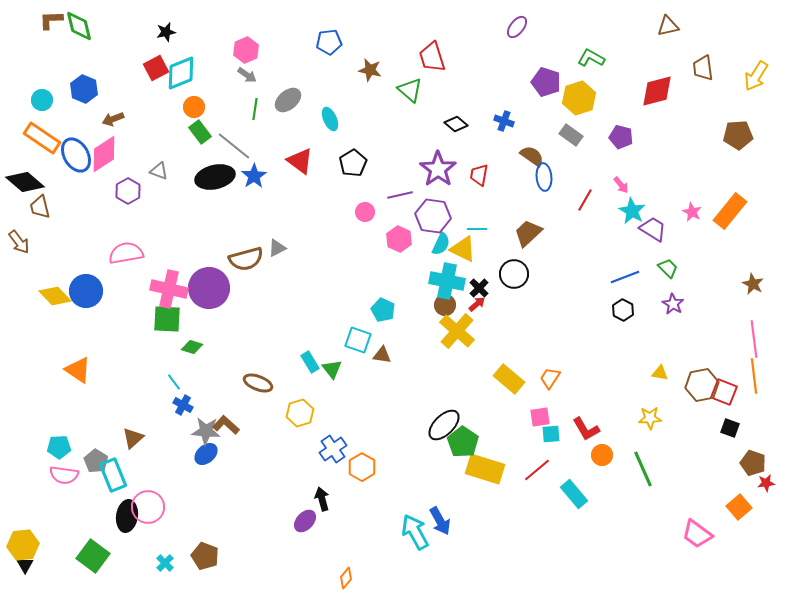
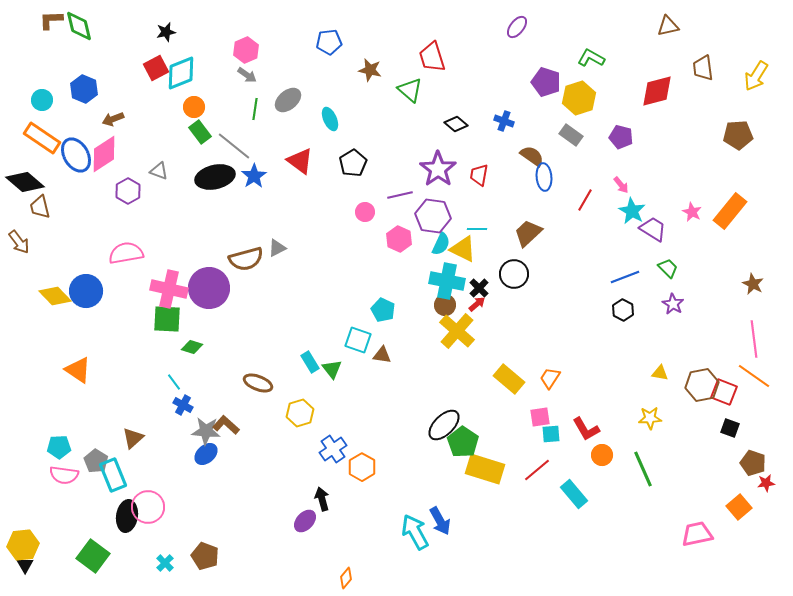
orange line at (754, 376): rotated 48 degrees counterclockwise
pink trapezoid at (697, 534): rotated 132 degrees clockwise
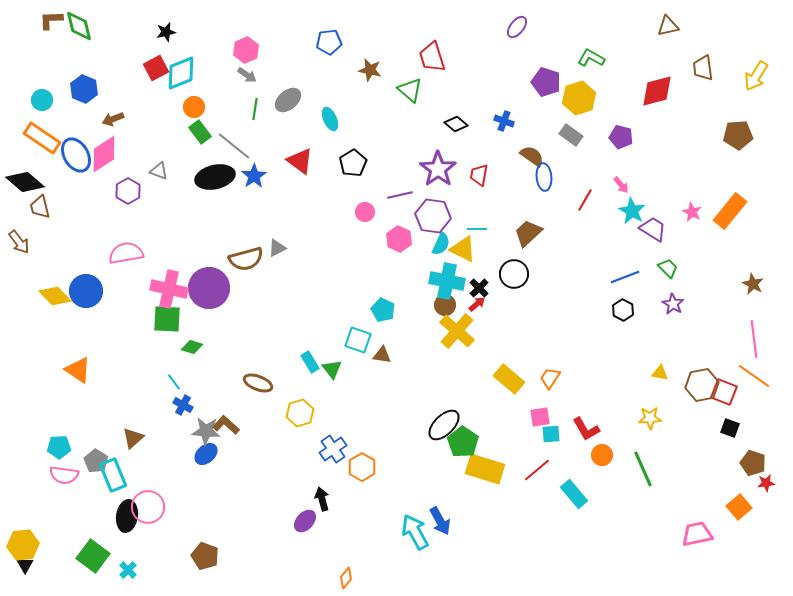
cyan cross at (165, 563): moved 37 px left, 7 px down
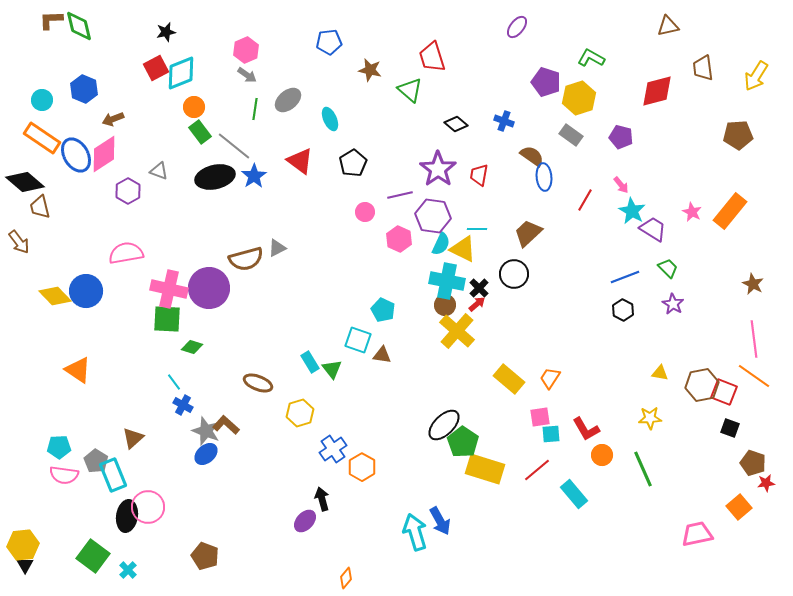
gray star at (206, 431): rotated 16 degrees clockwise
cyan arrow at (415, 532): rotated 12 degrees clockwise
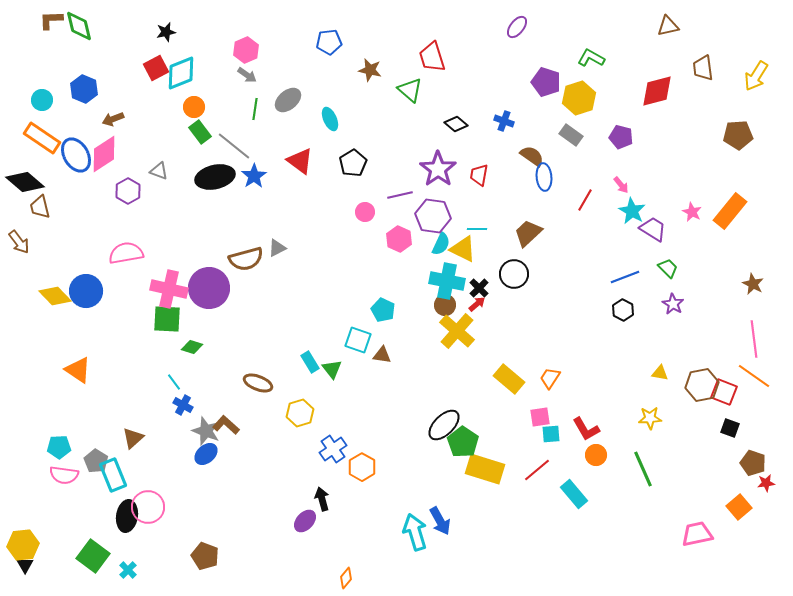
orange circle at (602, 455): moved 6 px left
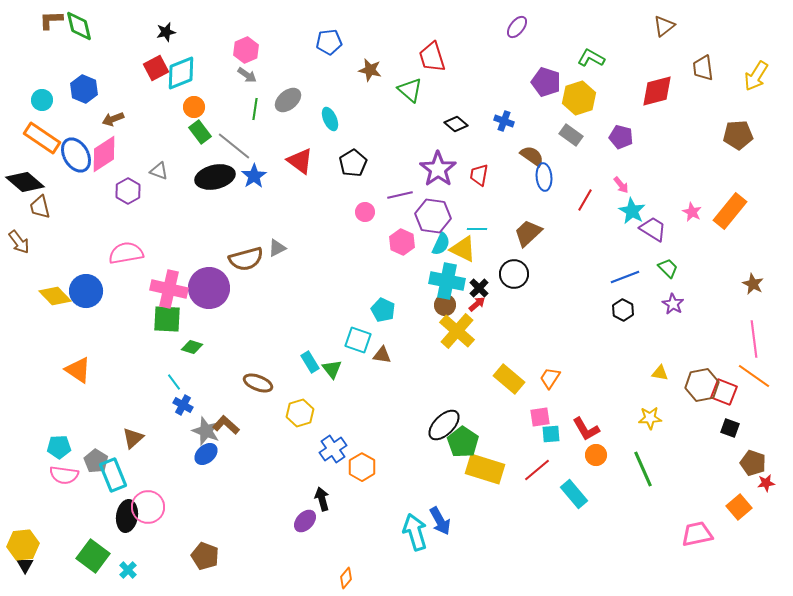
brown triangle at (668, 26): moved 4 px left; rotated 25 degrees counterclockwise
pink hexagon at (399, 239): moved 3 px right, 3 px down
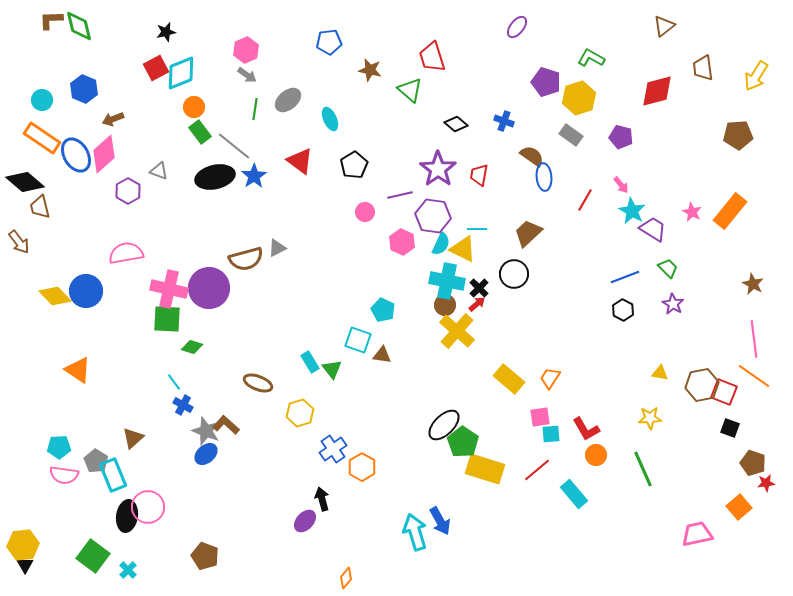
pink diamond at (104, 154): rotated 9 degrees counterclockwise
black pentagon at (353, 163): moved 1 px right, 2 px down
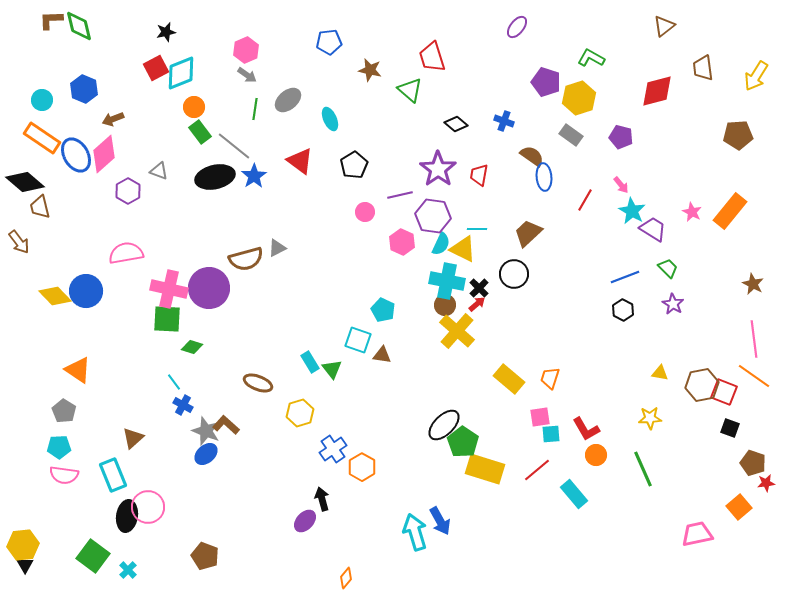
orange trapezoid at (550, 378): rotated 15 degrees counterclockwise
gray pentagon at (96, 461): moved 32 px left, 50 px up
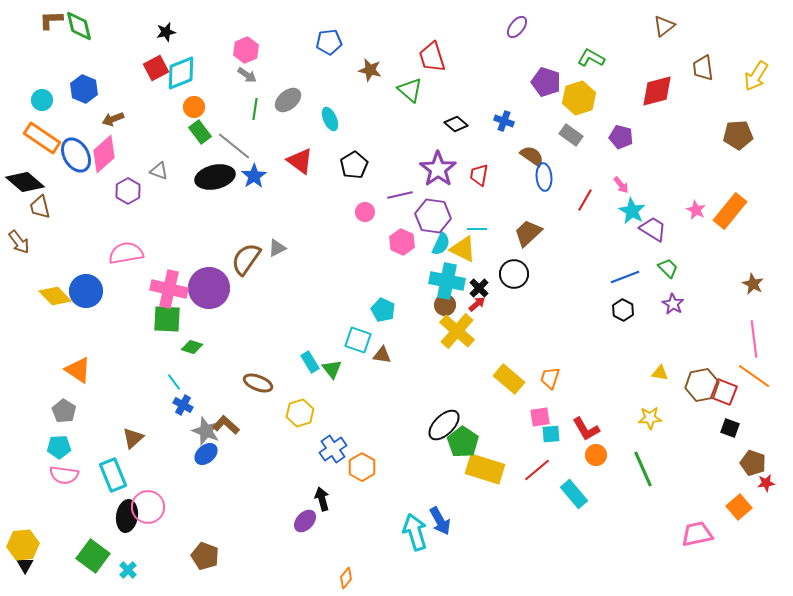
pink star at (692, 212): moved 4 px right, 2 px up
brown semicircle at (246, 259): rotated 140 degrees clockwise
